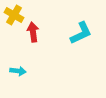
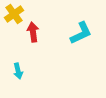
yellow cross: moved 1 px up; rotated 24 degrees clockwise
cyan arrow: rotated 70 degrees clockwise
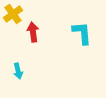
yellow cross: moved 1 px left
cyan L-shape: moved 1 px right; rotated 70 degrees counterclockwise
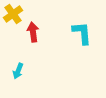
cyan arrow: rotated 35 degrees clockwise
